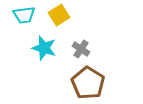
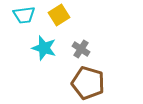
brown pentagon: rotated 16 degrees counterclockwise
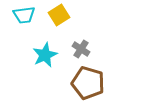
cyan star: moved 1 px right, 7 px down; rotated 30 degrees clockwise
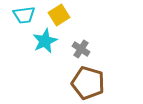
cyan star: moved 14 px up
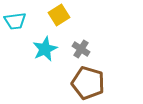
cyan trapezoid: moved 9 px left, 6 px down
cyan star: moved 8 px down
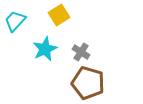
cyan trapezoid: rotated 140 degrees clockwise
gray cross: moved 3 px down
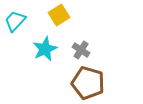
gray cross: moved 2 px up
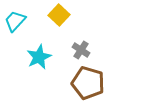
yellow square: rotated 15 degrees counterclockwise
cyan star: moved 6 px left, 8 px down
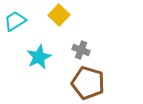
cyan trapezoid: rotated 15 degrees clockwise
gray cross: rotated 12 degrees counterclockwise
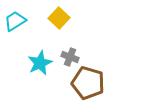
yellow square: moved 3 px down
gray cross: moved 11 px left, 7 px down
cyan star: moved 1 px right, 6 px down
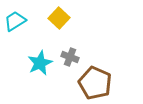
brown pentagon: moved 7 px right; rotated 8 degrees clockwise
